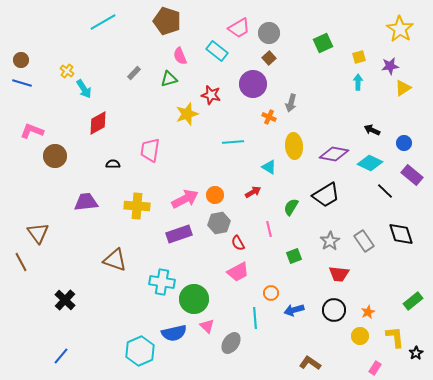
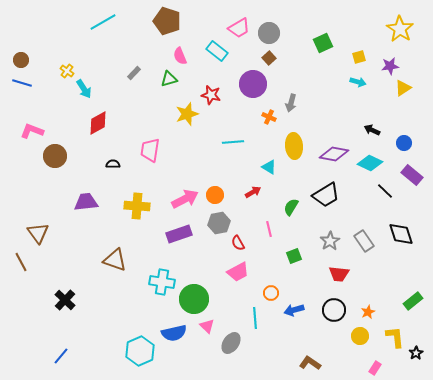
cyan arrow at (358, 82): rotated 105 degrees clockwise
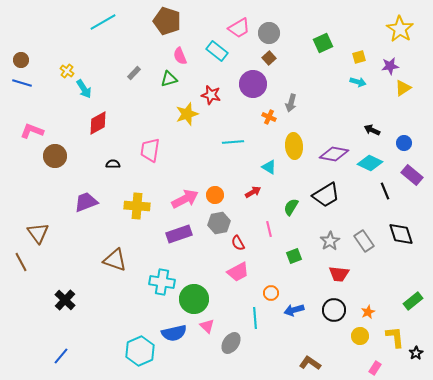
black line at (385, 191): rotated 24 degrees clockwise
purple trapezoid at (86, 202): rotated 15 degrees counterclockwise
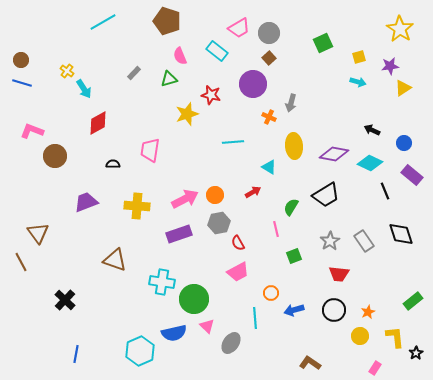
pink line at (269, 229): moved 7 px right
blue line at (61, 356): moved 15 px right, 2 px up; rotated 30 degrees counterclockwise
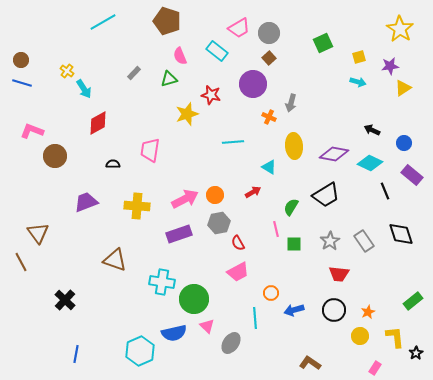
green square at (294, 256): moved 12 px up; rotated 21 degrees clockwise
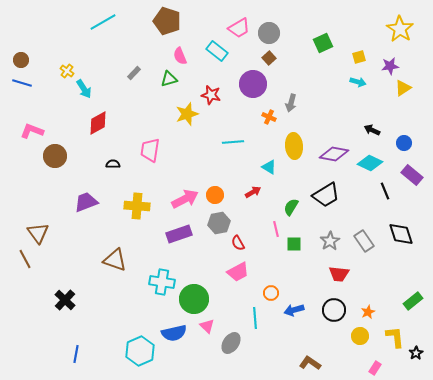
brown line at (21, 262): moved 4 px right, 3 px up
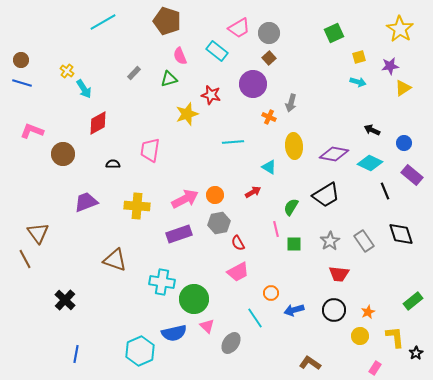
green square at (323, 43): moved 11 px right, 10 px up
brown circle at (55, 156): moved 8 px right, 2 px up
cyan line at (255, 318): rotated 30 degrees counterclockwise
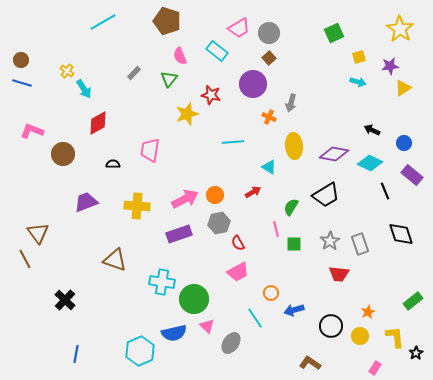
green triangle at (169, 79): rotated 36 degrees counterclockwise
gray rectangle at (364, 241): moved 4 px left, 3 px down; rotated 15 degrees clockwise
black circle at (334, 310): moved 3 px left, 16 px down
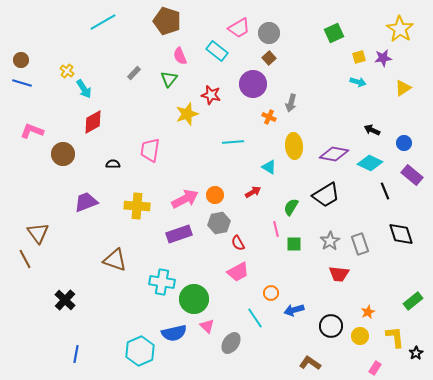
purple star at (390, 66): moved 7 px left, 8 px up
red diamond at (98, 123): moved 5 px left, 1 px up
